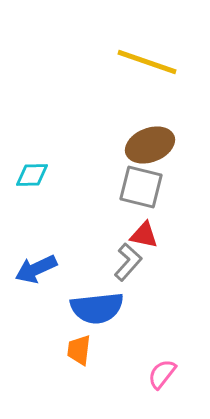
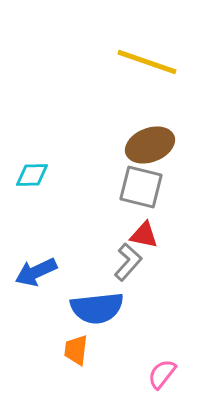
blue arrow: moved 3 px down
orange trapezoid: moved 3 px left
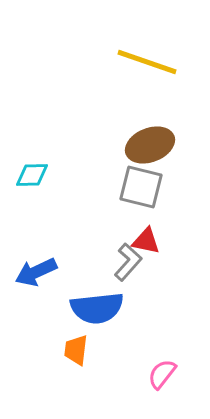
red triangle: moved 2 px right, 6 px down
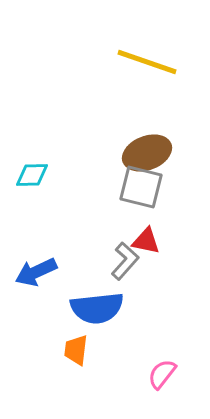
brown ellipse: moved 3 px left, 8 px down
gray L-shape: moved 3 px left, 1 px up
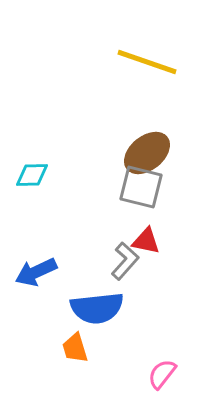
brown ellipse: rotated 18 degrees counterclockwise
orange trapezoid: moved 1 px left, 2 px up; rotated 24 degrees counterclockwise
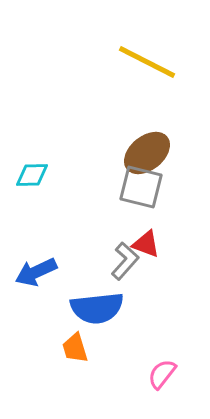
yellow line: rotated 8 degrees clockwise
red triangle: moved 3 px down; rotated 8 degrees clockwise
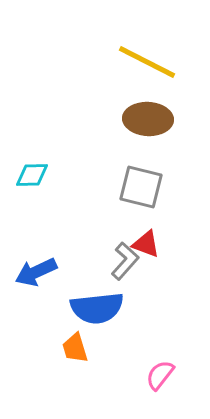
brown ellipse: moved 1 px right, 34 px up; rotated 42 degrees clockwise
pink semicircle: moved 2 px left, 1 px down
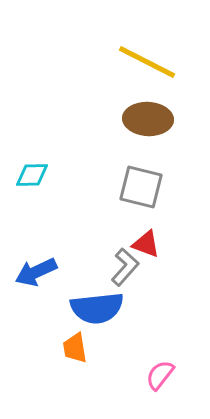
gray L-shape: moved 6 px down
orange trapezoid: rotated 8 degrees clockwise
